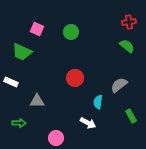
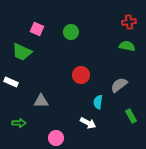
green semicircle: rotated 28 degrees counterclockwise
red circle: moved 6 px right, 3 px up
gray triangle: moved 4 px right
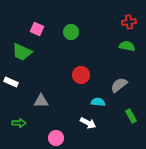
cyan semicircle: rotated 88 degrees clockwise
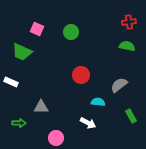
gray triangle: moved 6 px down
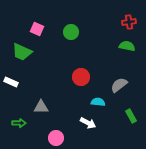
red circle: moved 2 px down
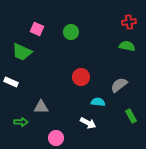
green arrow: moved 2 px right, 1 px up
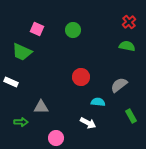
red cross: rotated 32 degrees counterclockwise
green circle: moved 2 px right, 2 px up
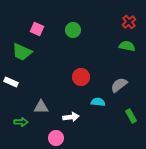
white arrow: moved 17 px left, 6 px up; rotated 35 degrees counterclockwise
